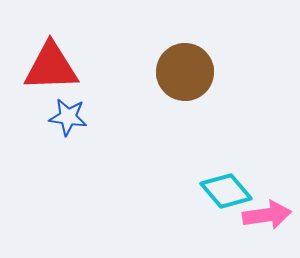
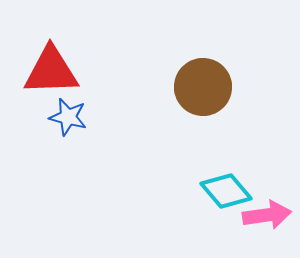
red triangle: moved 4 px down
brown circle: moved 18 px right, 15 px down
blue star: rotated 6 degrees clockwise
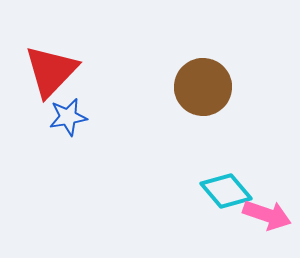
red triangle: rotated 44 degrees counterclockwise
blue star: rotated 24 degrees counterclockwise
pink arrow: rotated 27 degrees clockwise
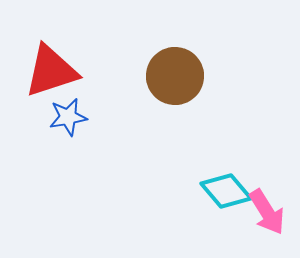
red triangle: rotated 28 degrees clockwise
brown circle: moved 28 px left, 11 px up
pink arrow: moved 3 px up; rotated 39 degrees clockwise
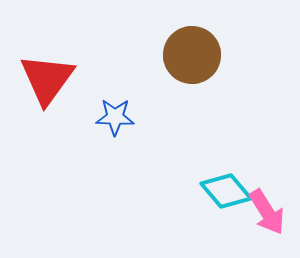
red triangle: moved 4 px left, 8 px down; rotated 36 degrees counterclockwise
brown circle: moved 17 px right, 21 px up
blue star: moved 47 px right; rotated 12 degrees clockwise
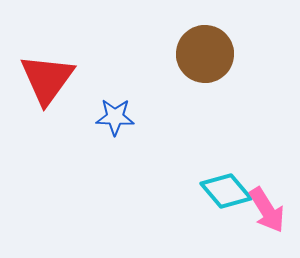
brown circle: moved 13 px right, 1 px up
pink arrow: moved 2 px up
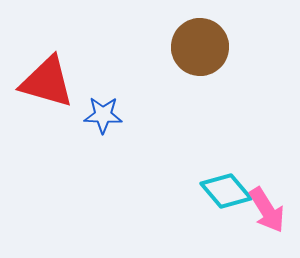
brown circle: moved 5 px left, 7 px up
red triangle: moved 3 px down; rotated 50 degrees counterclockwise
blue star: moved 12 px left, 2 px up
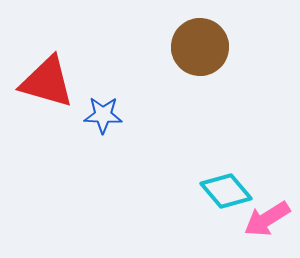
pink arrow: moved 9 px down; rotated 90 degrees clockwise
